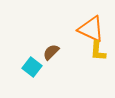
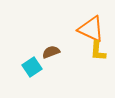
brown semicircle: rotated 24 degrees clockwise
cyan square: rotated 18 degrees clockwise
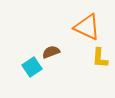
orange triangle: moved 4 px left, 2 px up
yellow L-shape: moved 2 px right, 7 px down
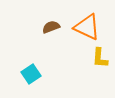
brown semicircle: moved 25 px up
cyan square: moved 1 px left, 7 px down
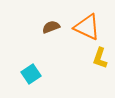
yellow L-shape: rotated 15 degrees clockwise
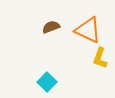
orange triangle: moved 1 px right, 3 px down
cyan square: moved 16 px right, 8 px down; rotated 12 degrees counterclockwise
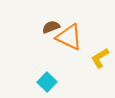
orange triangle: moved 19 px left, 7 px down
yellow L-shape: rotated 40 degrees clockwise
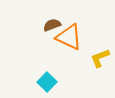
brown semicircle: moved 1 px right, 2 px up
yellow L-shape: rotated 10 degrees clockwise
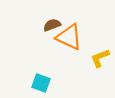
cyan square: moved 6 px left, 1 px down; rotated 24 degrees counterclockwise
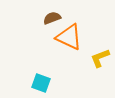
brown semicircle: moved 7 px up
